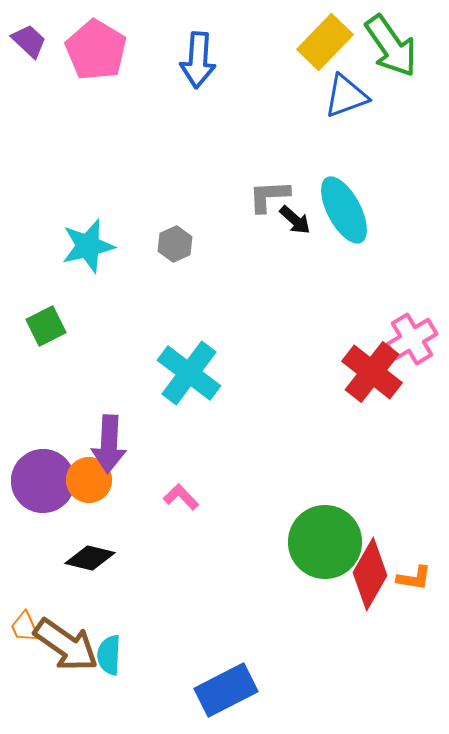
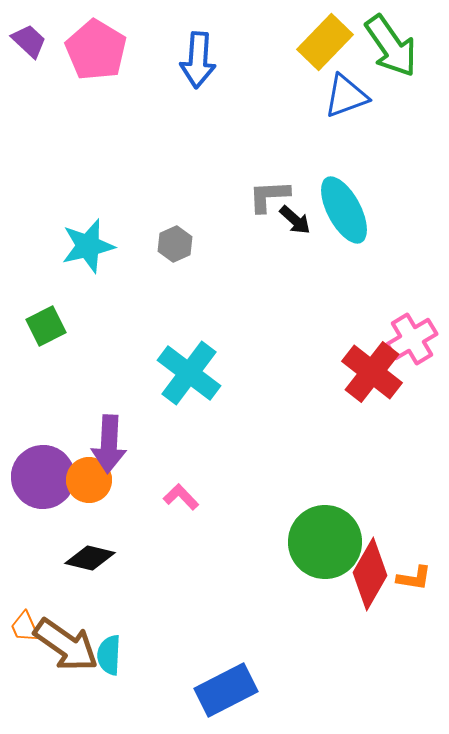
purple circle: moved 4 px up
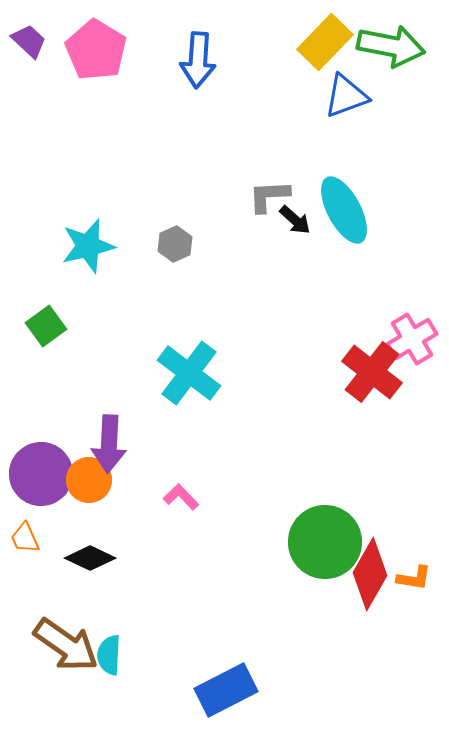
green arrow: rotated 44 degrees counterclockwise
green square: rotated 9 degrees counterclockwise
purple circle: moved 2 px left, 3 px up
black diamond: rotated 12 degrees clockwise
orange trapezoid: moved 89 px up
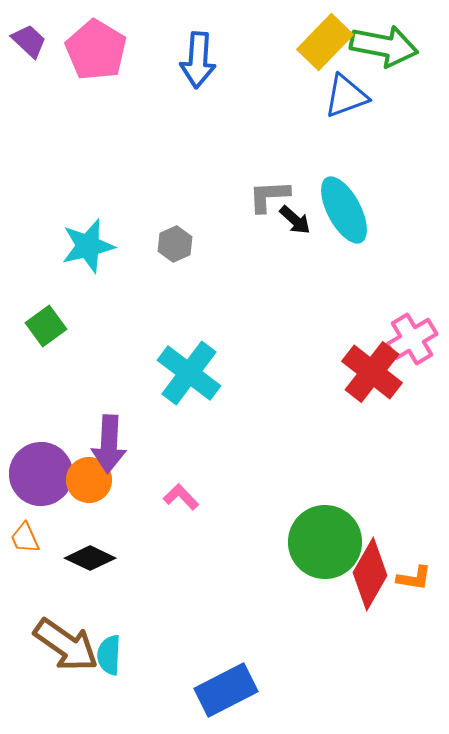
green arrow: moved 7 px left
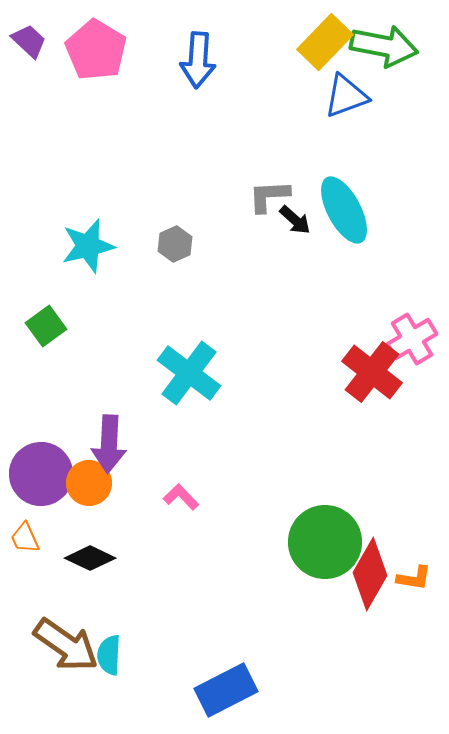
orange circle: moved 3 px down
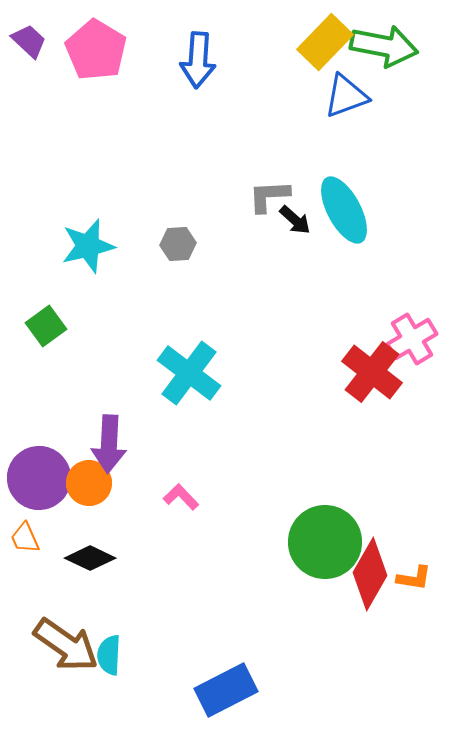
gray hexagon: moved 3 px right; rotated 20 degrees clockwise
purple circle: moved 2 px left, 4 px down
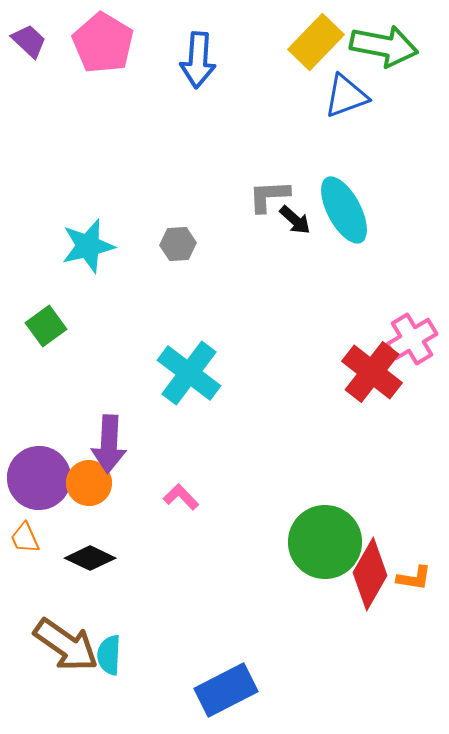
yellow rectangle: moved 9 px left
pink pentagon: moved 7 px right, 7 px up
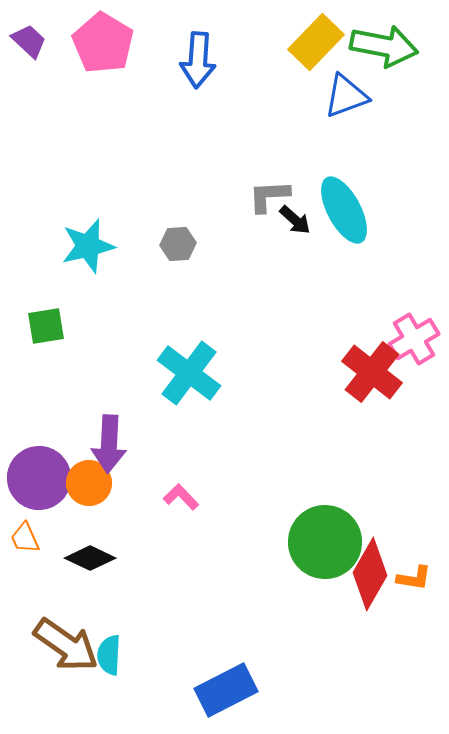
green square: rotated 27 degrees clockwise
pink cross: moved 2 px right
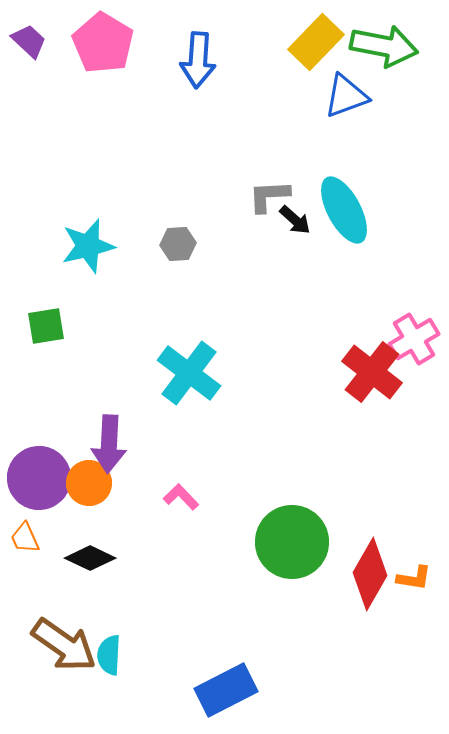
green circle: moved 33 px left
brown arrow: moved 2 px left
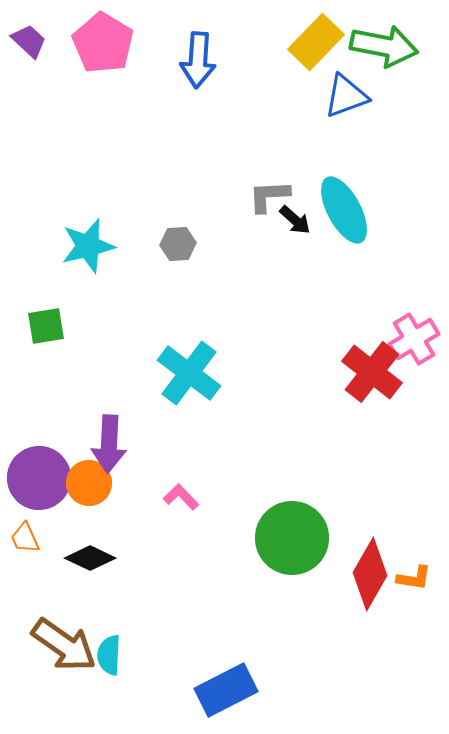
green circle: moved 4 px up
